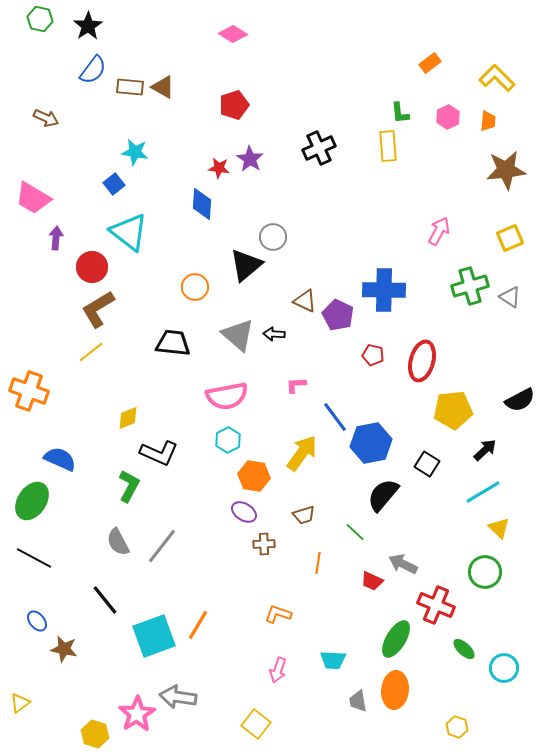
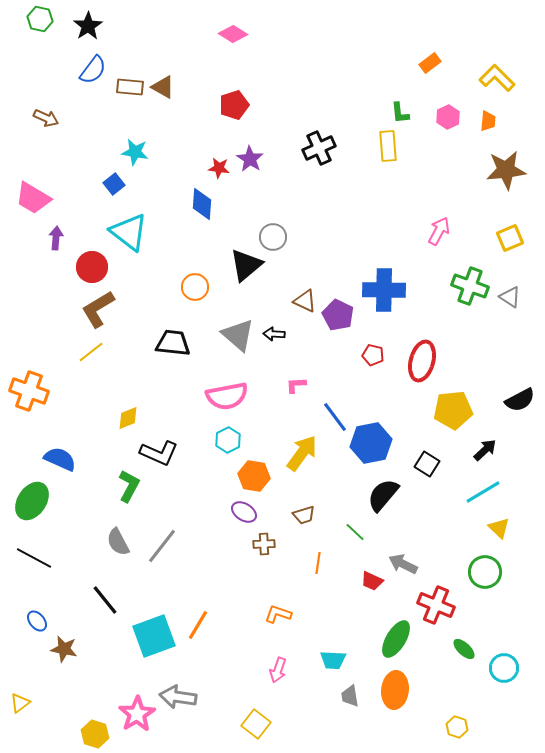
green cross at (470, 286): rotated 36 degrees clockwise
gray trapezoid at (358, 701): moved 8 px left, 5 px up
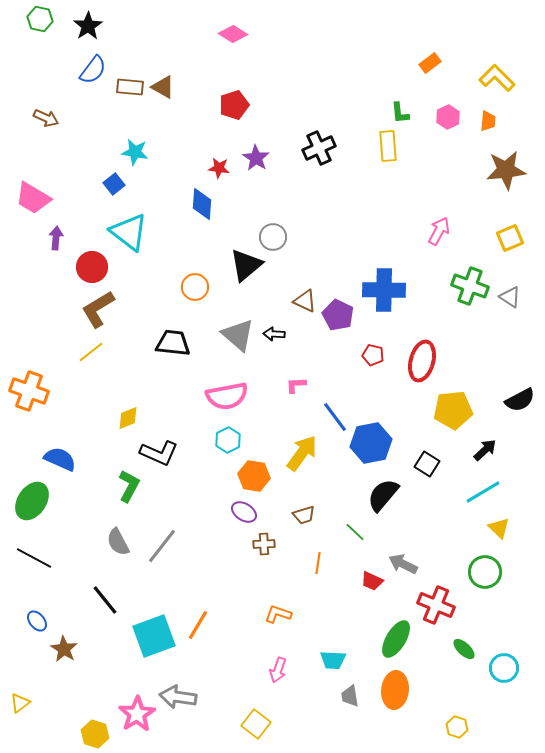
purple star at (250, 159): moved 6 px right, 1 px up
brown star at (64, 649): rotated 20 degrees clockwise
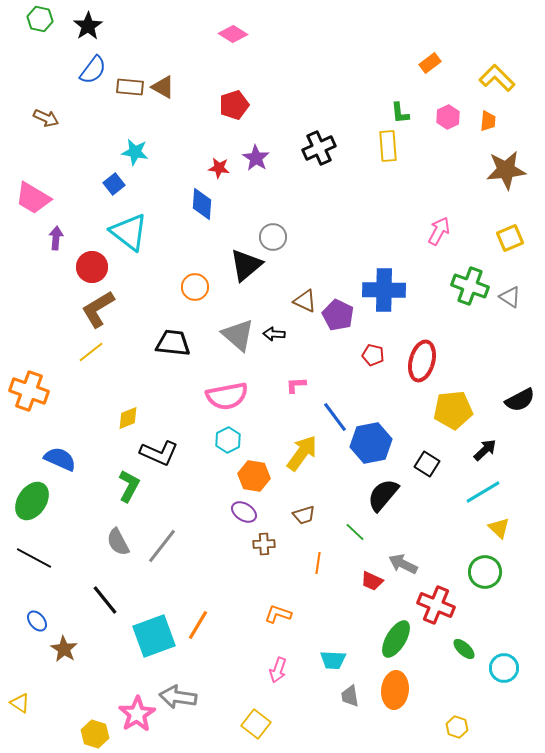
yellow triangle at (20, 703): rotated 50 degrees counterclockwise
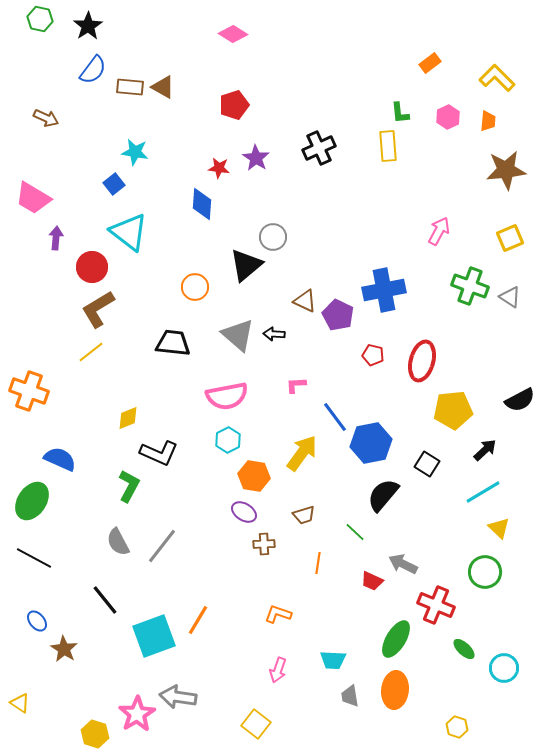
blue cross at (384, 290): rotated 12 degrees counterclockwise
orange line at (198, 625): moved 5 px up
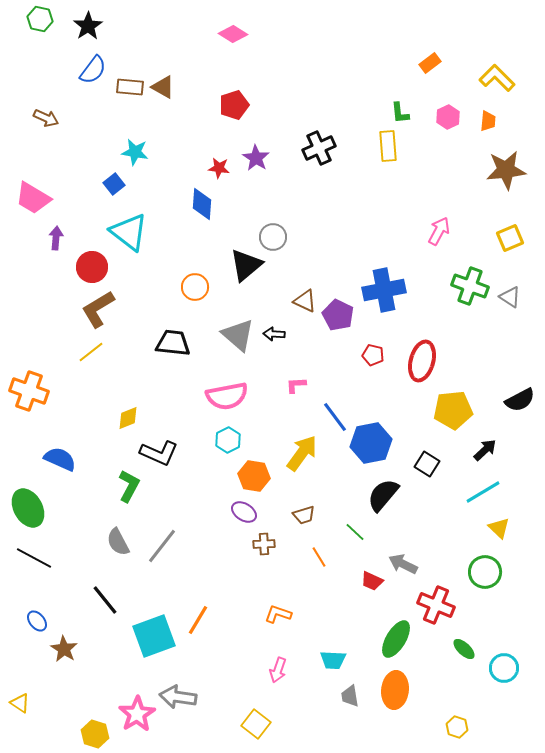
green ellipse at (32, 501): moved 4 px left, 7 px down; rotated 63 degrees counterclockwise
orange line at (318, 563): moved 1 px right, 6 px up; rotated 40 degrees counterclockwise
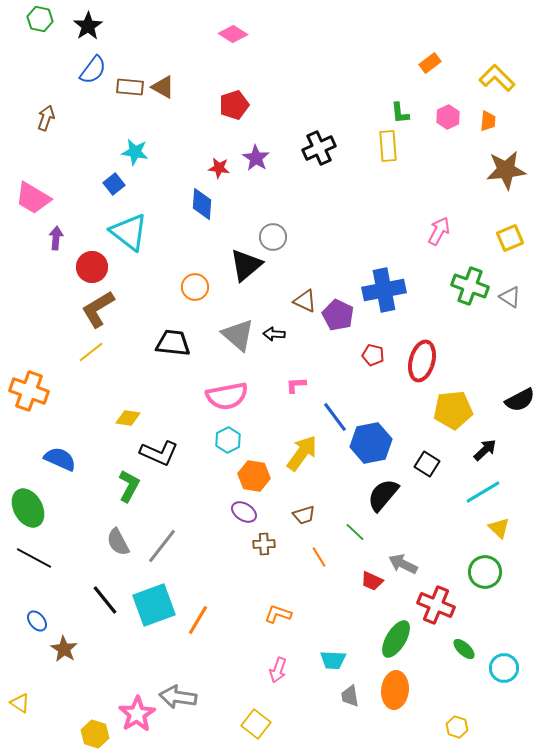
brown arrow at (46, 118): rotated 95 degrees counterclockwise
yellow diamond at (128, 418): rotated 30 degrees clockwise
cyan square at (154, 636): moved 31 px up
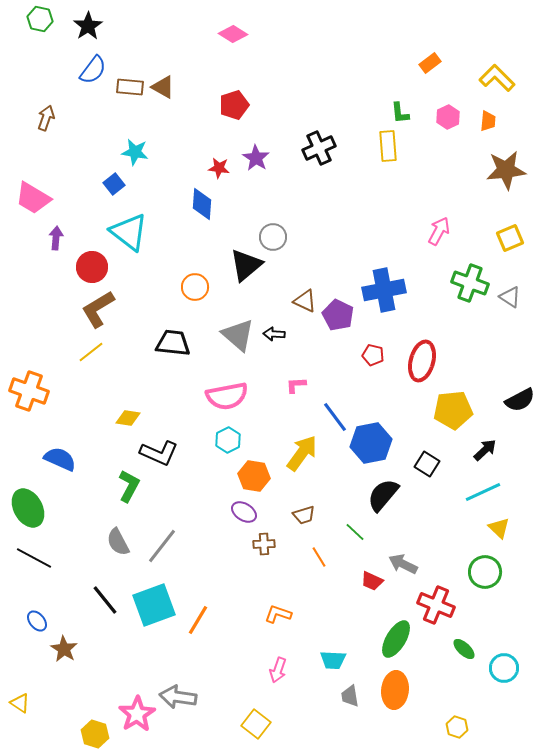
green cross at (470, 286): moved 3 px up
cyan line at (483, 492): rotated 6 degrees clockwise
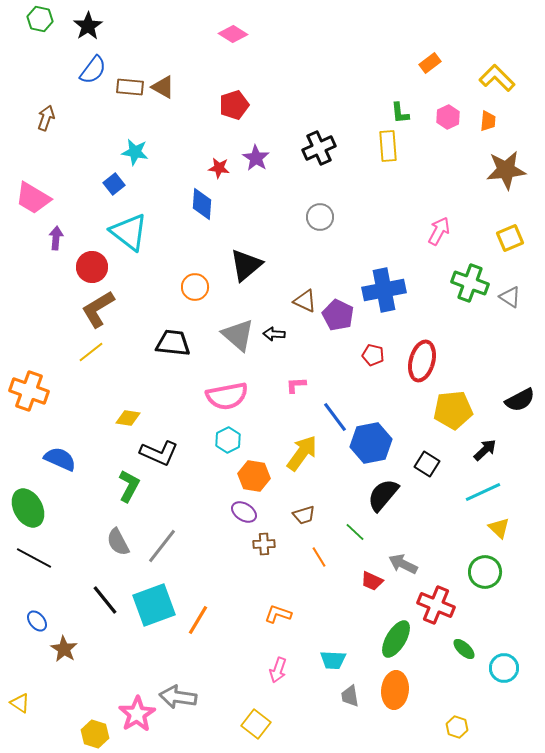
gray circle at (273, 237): moved 47 px right, 20 px up
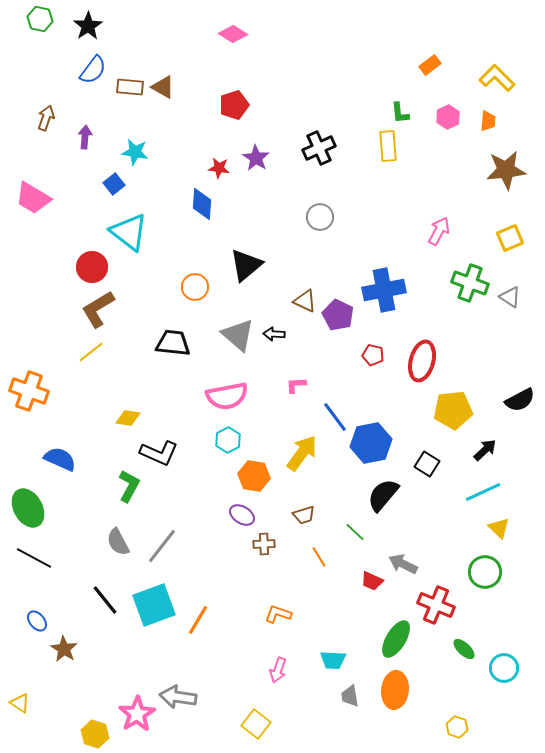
orange rectangle at (430, 63): moved 2 px down
purple arrow at (56, 238): moved 29 px right, 101 px up
purple ellipse at (244, 512): moved 2 px left, 3 px down
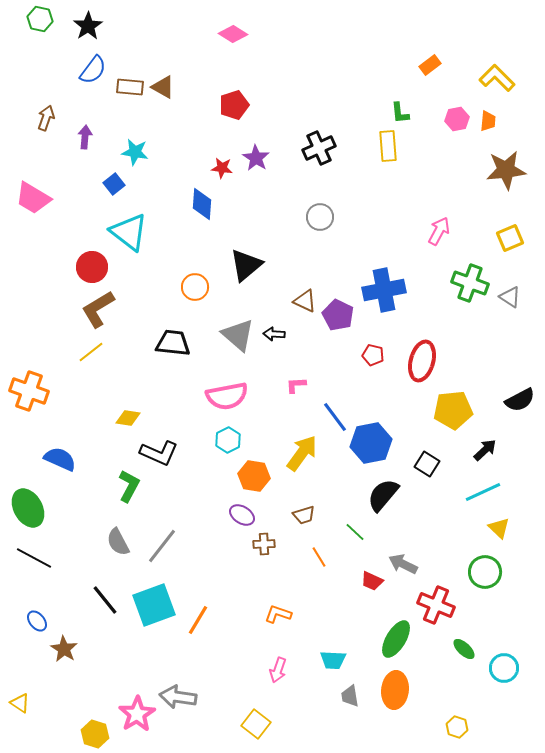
pink hexagon at (448, 117): moved 9 px right, 2 px down; rotated 15 degrees clockwise
red star at (219, 168): moved 3 px right
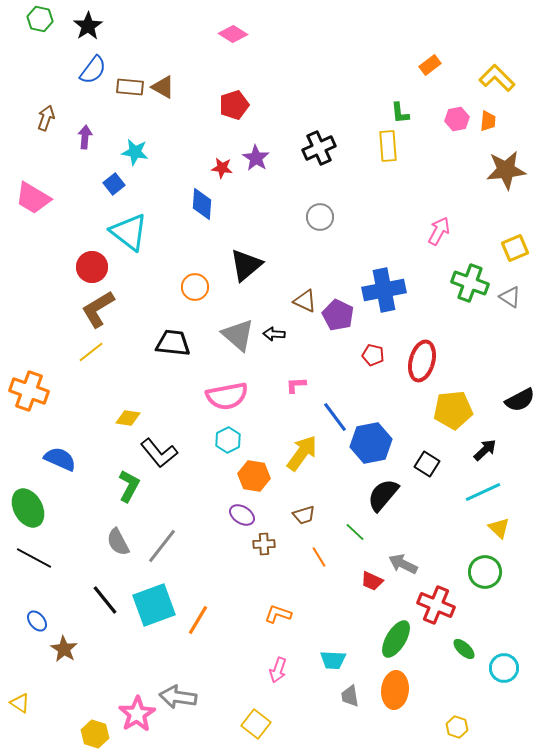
yellow square at (510, 238): moved 5 px right, 10 px down
black L-shape at (159, 453): rotated 27 degrees clockwise
